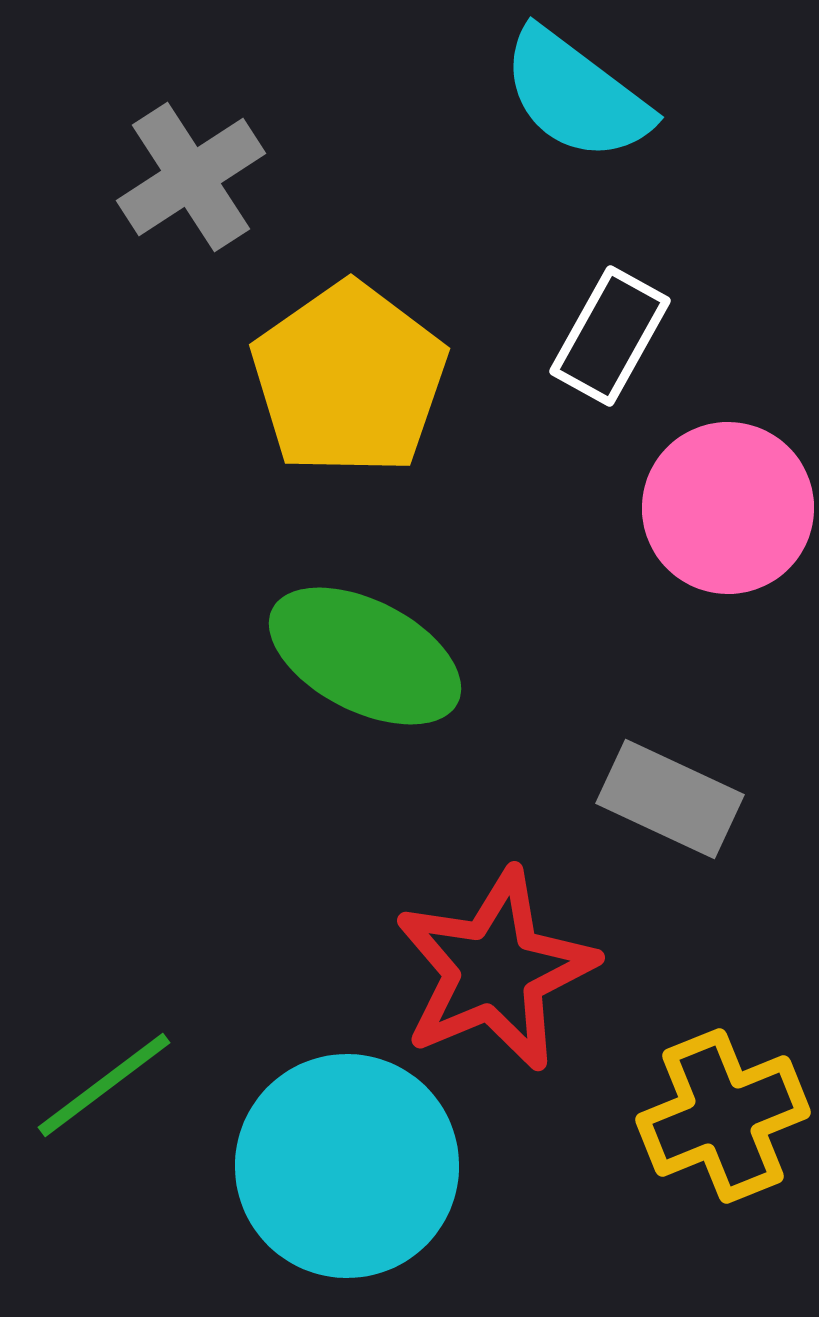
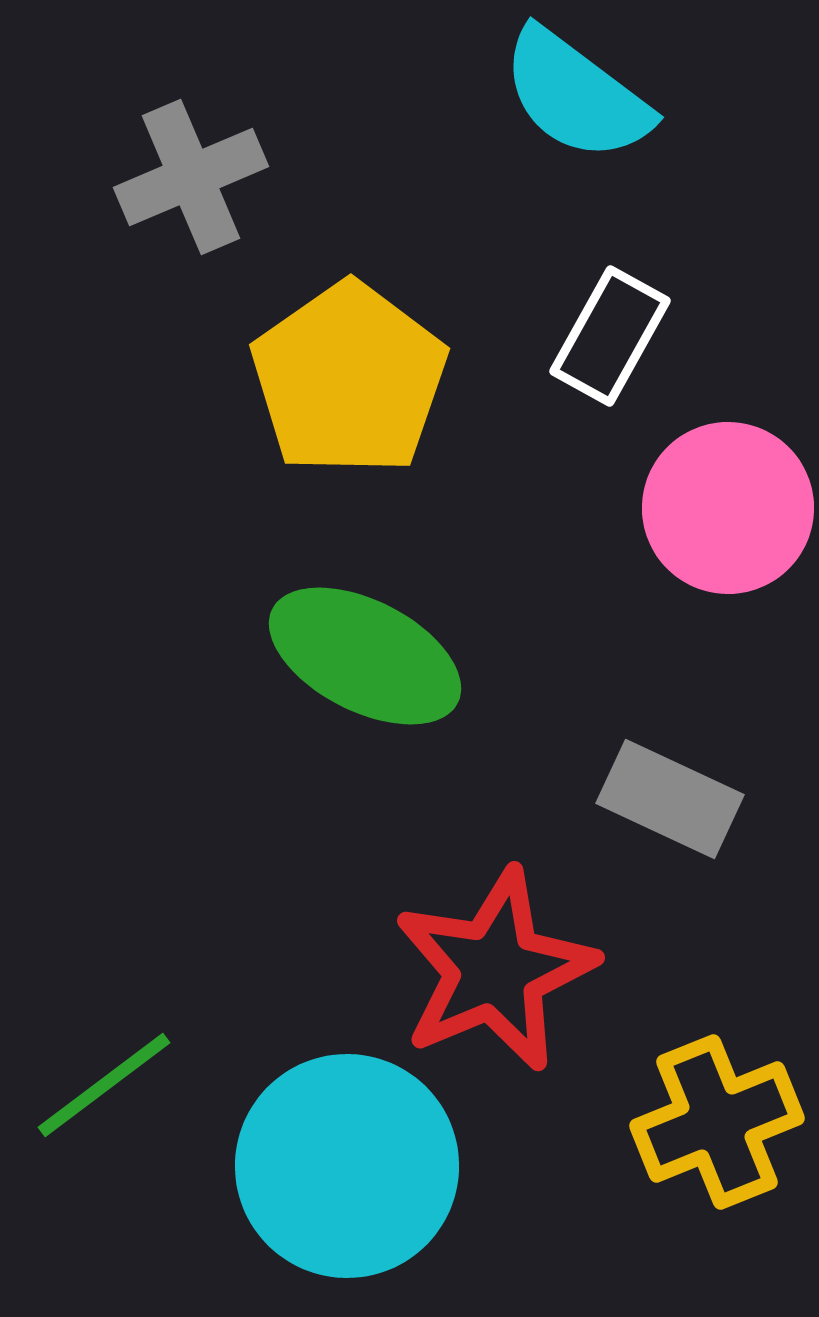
gray cross: rotated 10 degrees clockwise
yellow cross: moved 6 px left, 6 px down
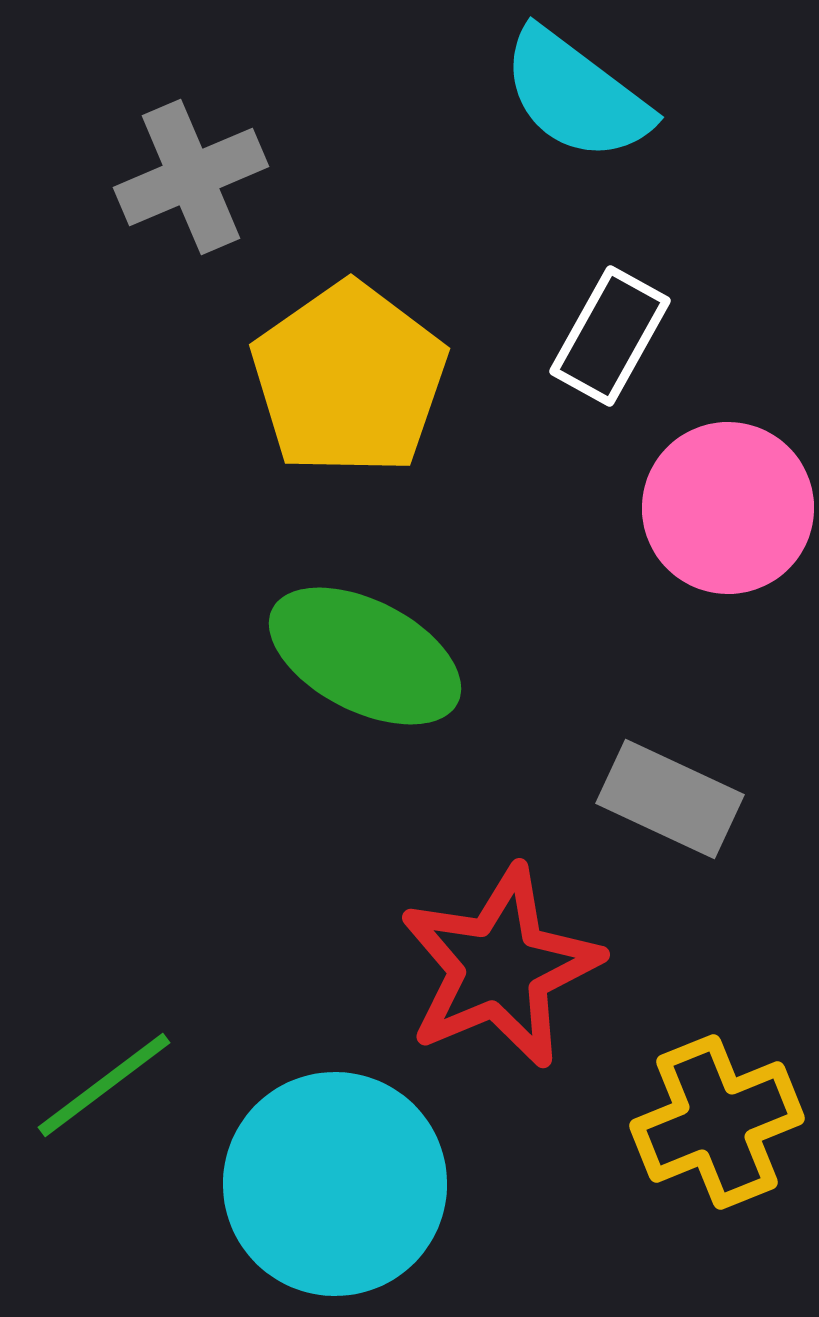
red star: moved 5 px right, 3 px up
cyan circle: moved 12 px left, 18 px down
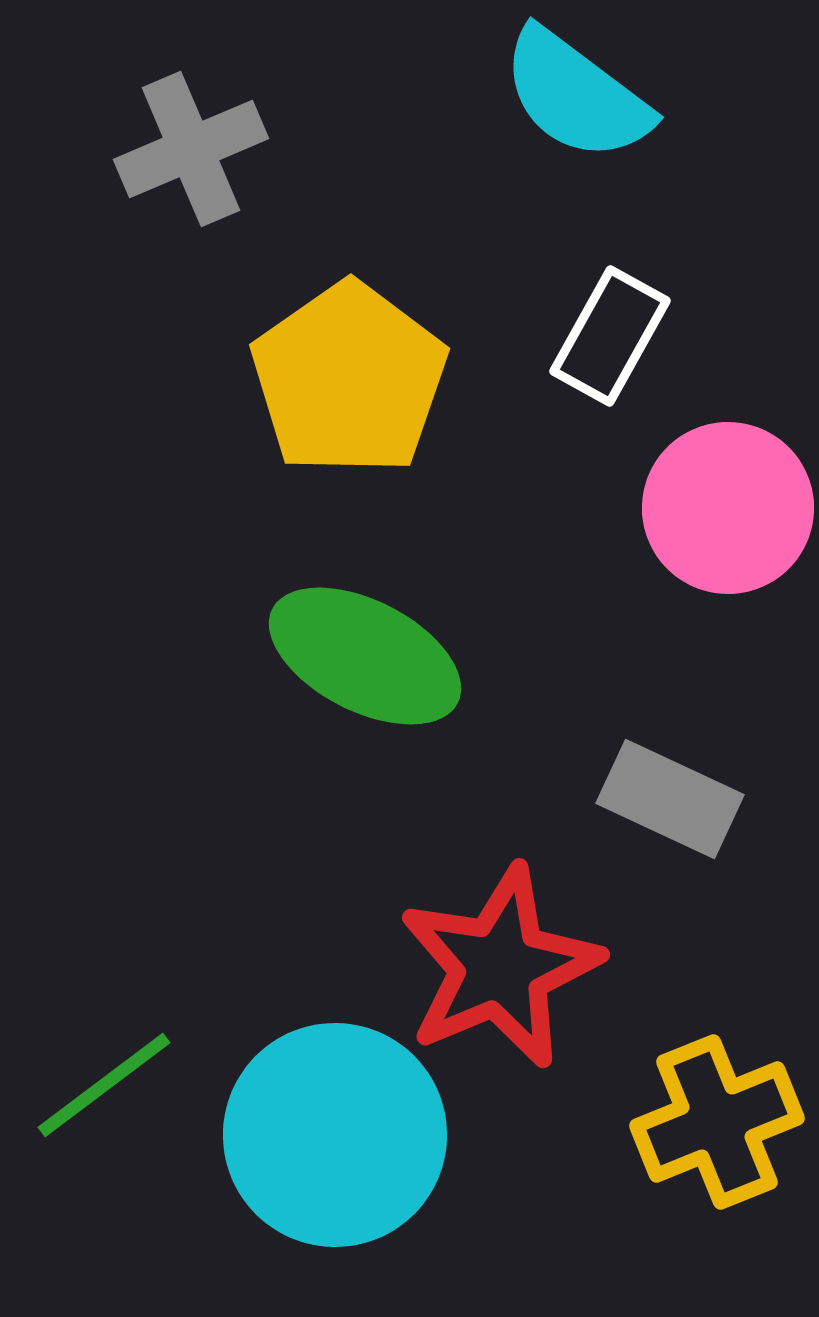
gray cross: moved 28 px up
cyan circle: moved 49 px up
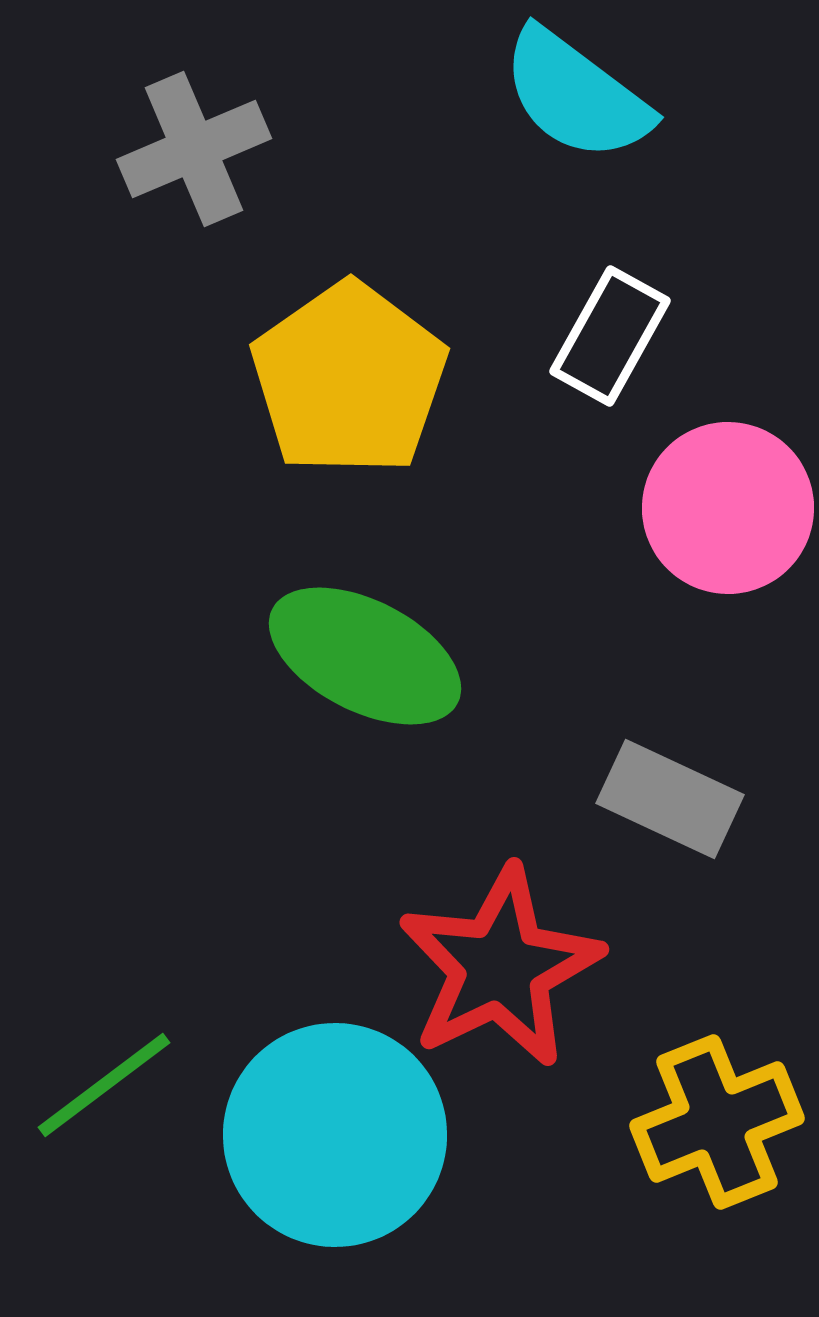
gray cross: moved 3 px right
red star: rotated 3 degrees counterclockwise
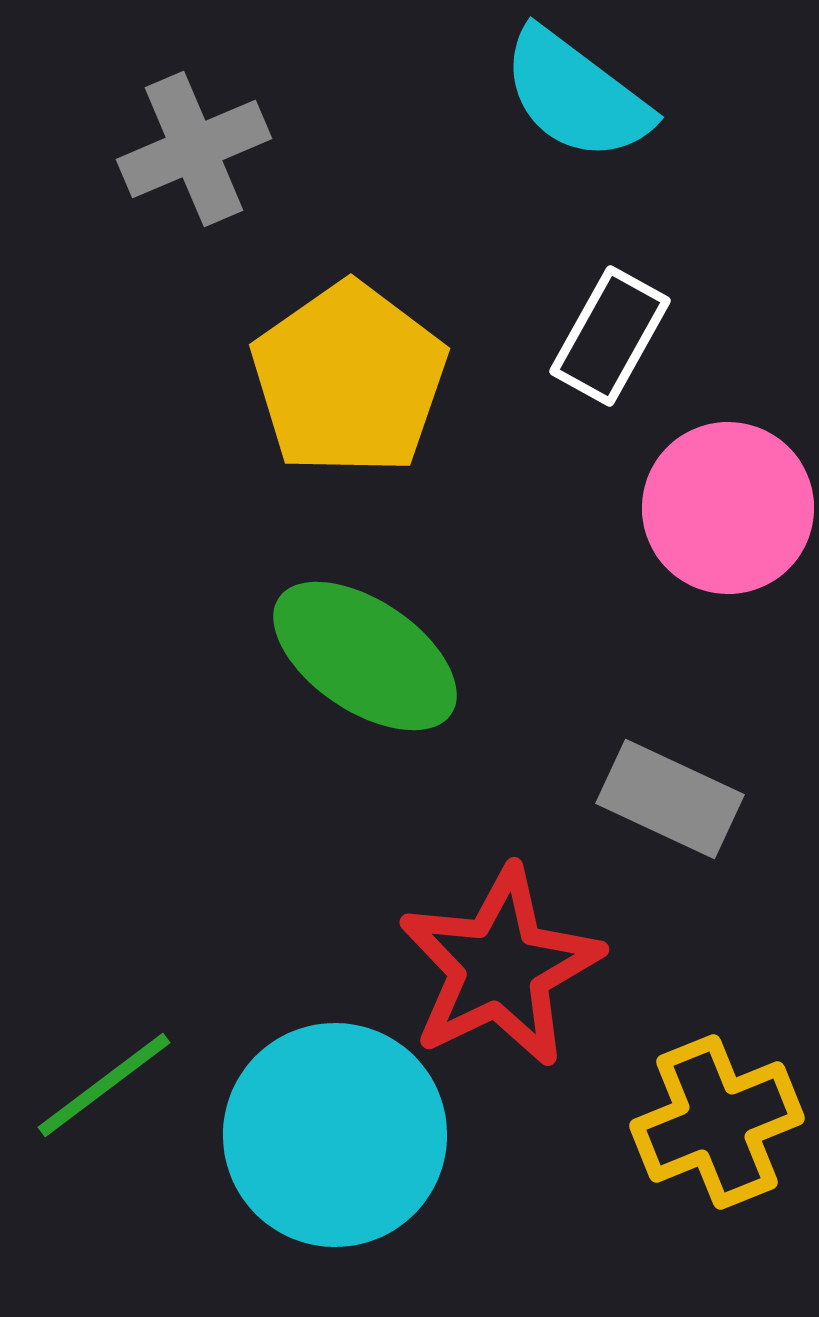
green ellipse: rotated 7 degrees clockwise
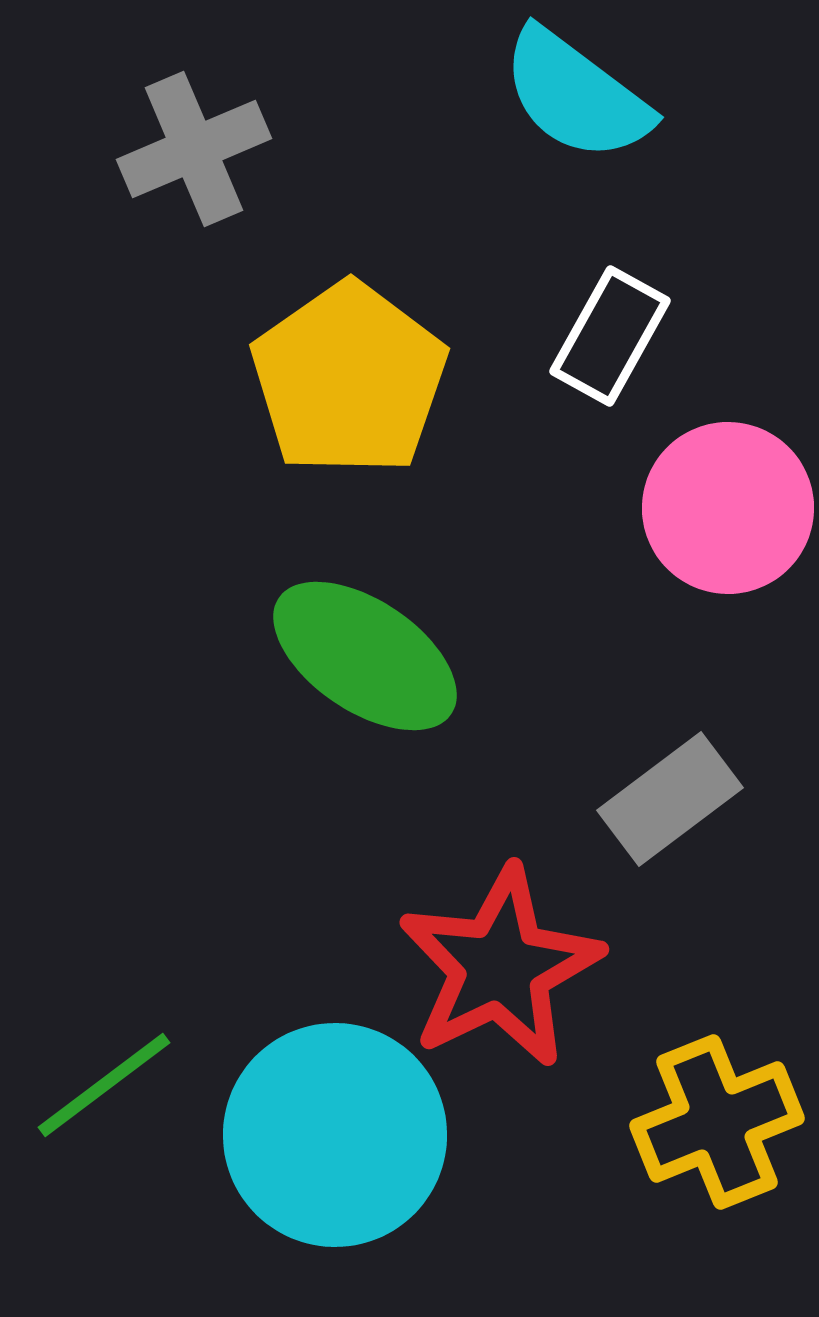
gray rectangle: rotated 62 degrees counterclockwise
